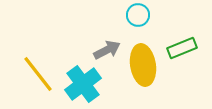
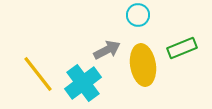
cyan cross: moved 1 px up
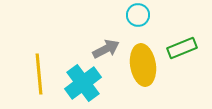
gray arrow: moved 1 px left, 1 px up
yellow line: moved 1 px right; rotated 33 degrees clockwise
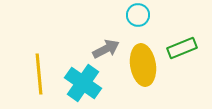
cyan cross: rotated 18 degrees counterclockwise
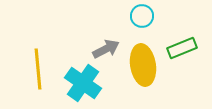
cyan circle: moved 4 px right, 1 px down
yellow line: moved 1 px left, 5 px up
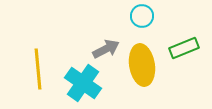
green rectangle: moved 2 px right
yellow ellipse: moved 1 px left
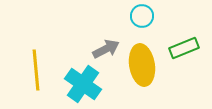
yellow line: moved 2 px left, 1 px down
cyan cross: moved 1 px down
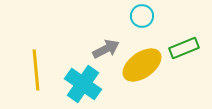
yellow ellipse: rotated 63 degrees clockwise
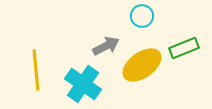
gray arrow: moved 3 px up
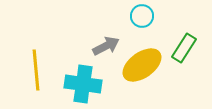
green rectangle: rotated 36 degrees counterclockwise
cyan cross: rotated 27 degrees counterclockwise
